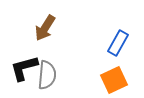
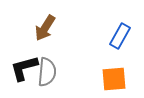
blue rectangle: moved 2 px right, 7 px up
gray semicircle: moved 3 px up
orange square: moved 1 px up; rotated 20 degrees clockwise
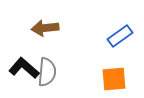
brown arrow: rotated 52 degrees clockwise
blue rectangle: rotated 25 degrees clockwise
black L-shape: rotated 56 degrees clockwise
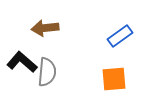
black L-shape: moved 2 px left, 6 px up
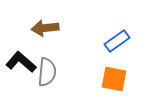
blue rectangle: moved 3 px left, 5 px down
black L-shape: moved 1 px left
orange square: rotated 16 degrees clockwise
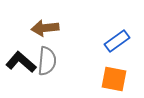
gray semicircle: moved 11 px up
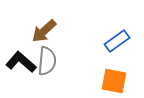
brown arrow: moved 1 px left, 3 px down; rotated 36 degrees counterclockwise
orange square: moved 2 px down
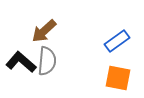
orange square: moved 4 px right, 3 px up
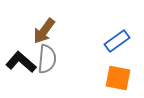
brown arrow: rotated 12 degrees counterclockwise
gray semicircle: moved 2 px up
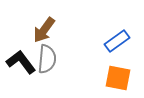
brown arrow: moved 1 px up
black L-shape: rotated 12 degrees clockwise
